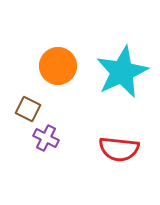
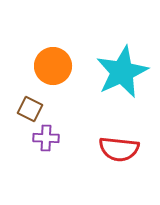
orange circle: moved 5 px left
brown square: moved 2 px right
purple cross: rotated 25 degrees counterclockwise
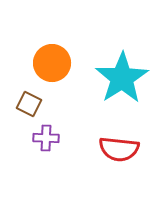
orange circle: moved 1 px left, 3 px up
cyan star: moved 6 px down; rotated 8 degrees counterclockwise
brown square: moved 1 px left, 5 px up
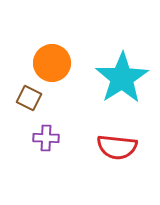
brown square: moved 6 px up
red semicircle: moved 2 px left, 2 px up
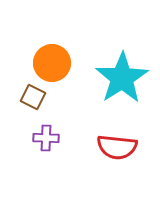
brown square: moved 4 px right, 1 px up
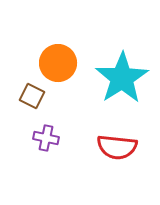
orange circle: moved 6 px right
brown square: moved 1 px left, 1 px up
purple cross: rotated 10 degrees clockwise
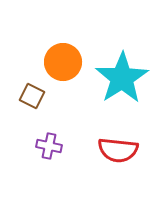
orange circle: moved 5 px right, 1 px up
purple cross: moved 3 px right, 8 px down
red semicircle: moved 1 px right, 3 px down
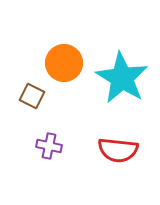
orange circle: moved 1 px right, 1 px down
cyan star: rotated 8 degrees counterclockwise
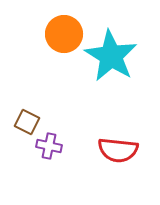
orange circle: moved 29 px up
cyan star: moved 11 px left, 22 px up
brown square: moved 5 px left, 26 px down
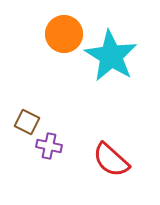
red semicircle: moved 7 px left, 10 px down; rotated 36 degrees clockwise
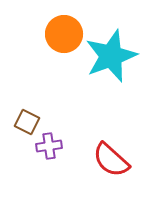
cyan star: rotated 20 degrees clockwise
purple cross: rotated 20 degrees counterclockwise
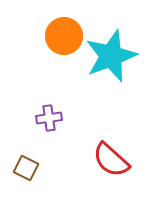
orange circle: moved 2 px down
brown square: moved 1 px left, 46 px down
purple cross: moved 28 px up
